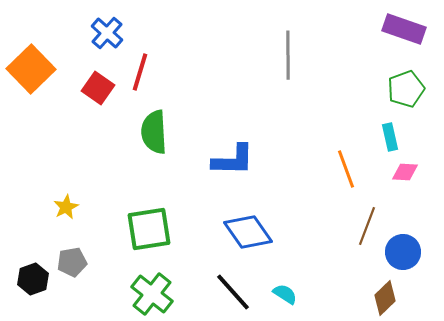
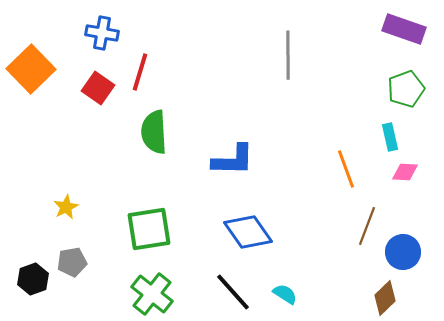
blue cross: moved 5 px left; rotated 32 degrees counterclockwise
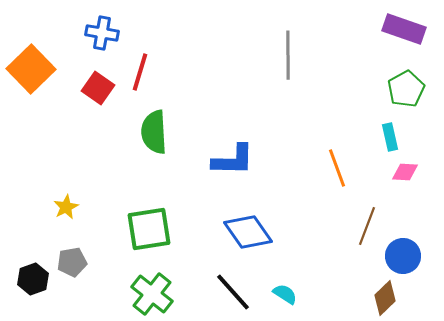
green pentagon: rotated 9 degrees counterclockwise
orange line: moved 9 px left, 1 px up
blue circle: moved 4 px down
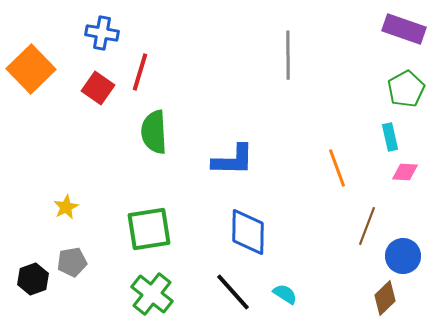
blue diamond: rotated 36 degrees clockwise
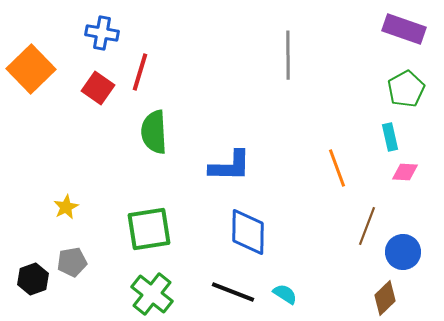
blue L-shape: moved 3 px left, 6 px down
blue circle: moved 4 px up
black line: rotated 27 degrees counterclockwise
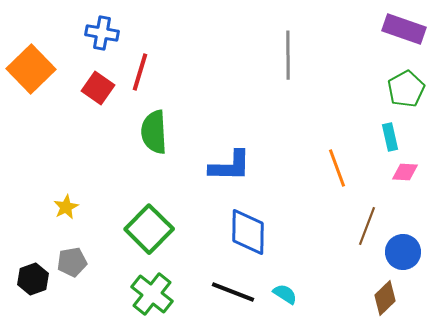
green square: rotated 36 degrees counterclockwise
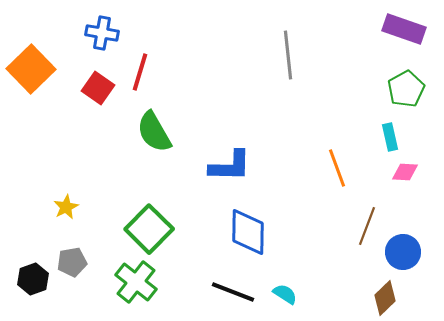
gray line: rotated 6 degrees counterclockwise
green semicircle: rotated 27 degrees counterclockwise
green cross: moved 16 px left, 12 px up
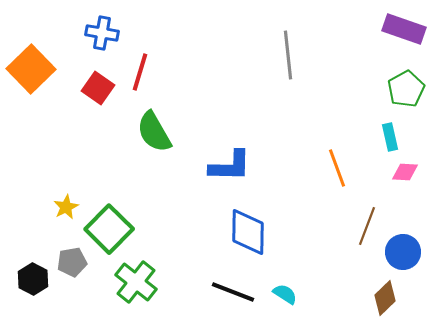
green square: moved 40 px left
black hexagon: rotated 12 degrees counterclockwise
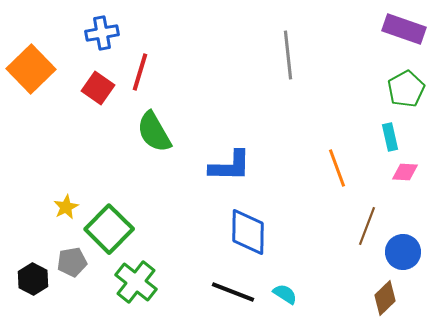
blue cross: rotated 20 degrees counterclockwise
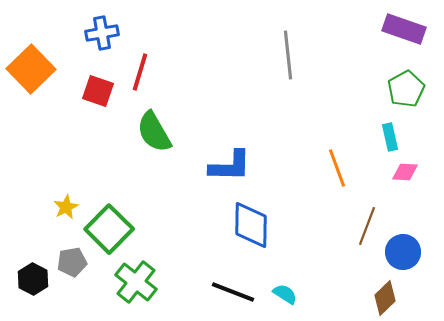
red square: moved 3 px down; rotated 16 degrees counterclockwise
blue diamond: moved 3 px right, 7 px up
